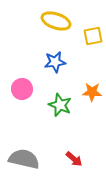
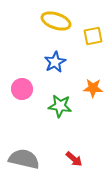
blue star: rotated 20 degrees counterclockwise
orange star: moved 1 px right, 4 px up
green star: moved 1 px down; rotated 15 degrees counterclockwise
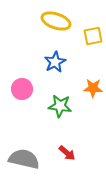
red arrow: moved 7 px left, 6 px up
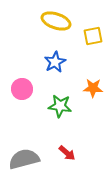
gray semicircle: rotated 28 degrees counterclockwise
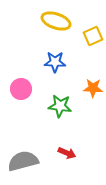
yellow square: rotated 12 degrees counterclockwise
blue star: rotated 30 degrees clockwise
pink circle: moved 1 px left
red arrow: rotated 18 degrees counterclockwise
gray semicircle: moved 1 px left, 2 px down
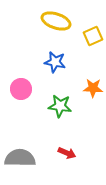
blue star: rotated 10 degrees clockwise
gray semicircle: moved 3 px left, 3 px up; rotated 16 degrees clockwise
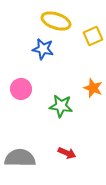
blue star: moved 12 px left, 13 px up
orange star: rotated 18 degrees clockwise
green star: moved 1 px right
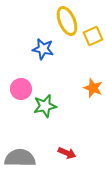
yellow ellipse: moved 11 px right; rotated 48 degrees clockwise
green star: moved 16 px left; rotated 20 degrees counterclockwise
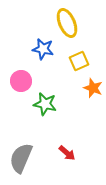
yellow ellipse: moved 2 px down
yellow square: moved 14 px left, 25 px down
pink circle: moved 8 px up
green star: moved 2 px up; rotated 25 degrees clockwise
red arrow: rotated 18 degrees clockwise
gray semicircle: moved 1 px right; rotated 68 degrees counterclockwise
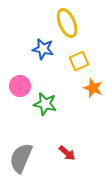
pink circle: moved 1 px left, 5 px down
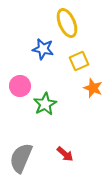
green star: rotated 30 degrees clockwise
red arrow: moved 2 px left, 1 px down
